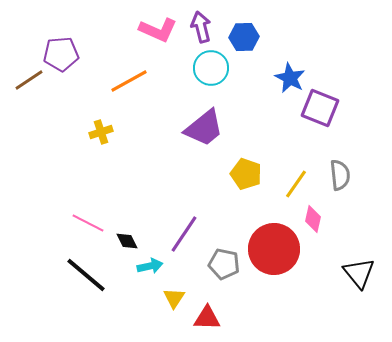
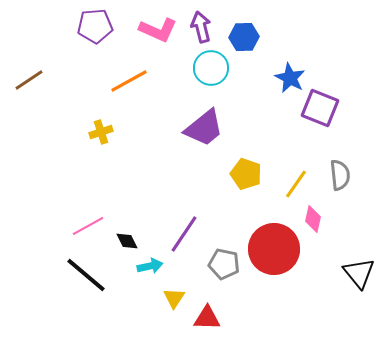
purple pentagon: moved 34 px right, 28 px up
pink line: moved 3 px down; rotated 56 degrees counterclockwise
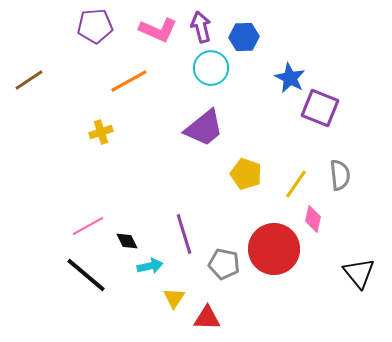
purple line: rotated 51 degrees counterclockwise
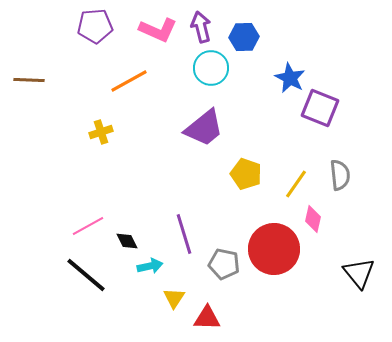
brown line: rotated 36 degrees clockwise
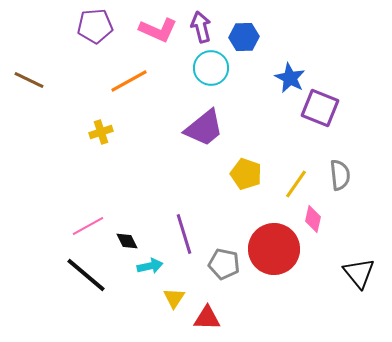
brown line: rotated 24 degrees clockwise
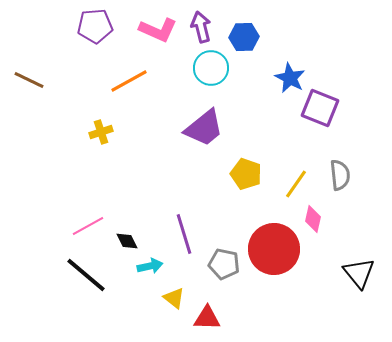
yellow triangle: rotated 25 degrees counterclockwise
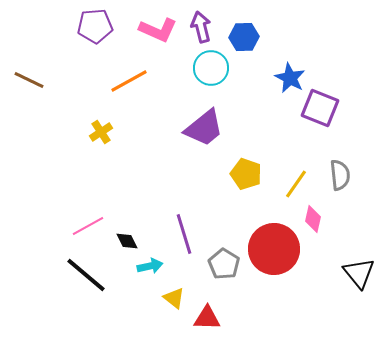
yellow cross: rotated 15 degrees counterclockwise
gray pentagon: rotated 20 degrees clockwise
